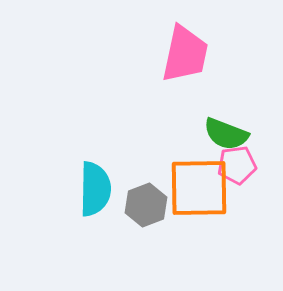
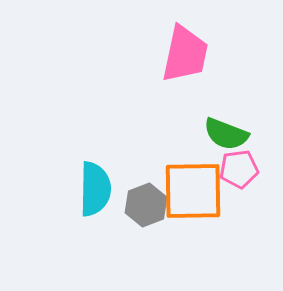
pink pentagon: moved 2 px right, 4 px down
orange square: moved 6 px left, 3 px down
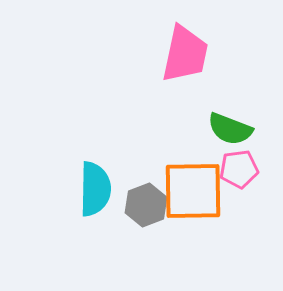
green semicircle: moved 4 px right, 5 px up
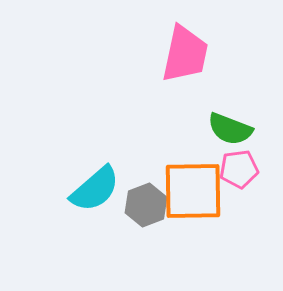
cyan semicircle: rotated 48 degrees clockwise
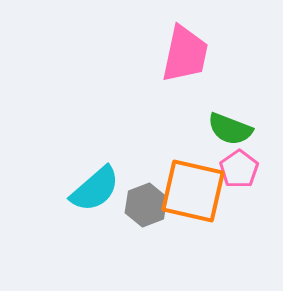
pink pentagon: rotated 27 degrees counterclockwise
orange square: rotated 14 degrees clockwise
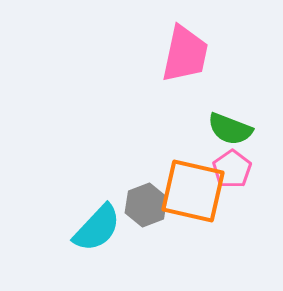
pink pentagon: moved 7 px left
cyan semicircle: moved 2 px right, 39 px down; rotated 6 degrees counterclockwise
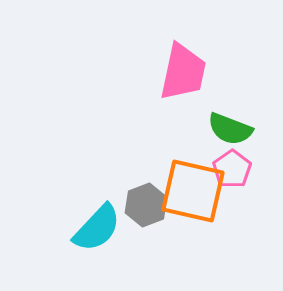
pink trapezoid: moved 2 px left, 18 px down
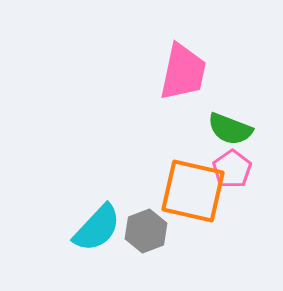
gray hexagon: moved 26 px down
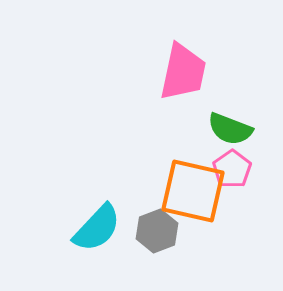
gray hexagon: moved 11 px right
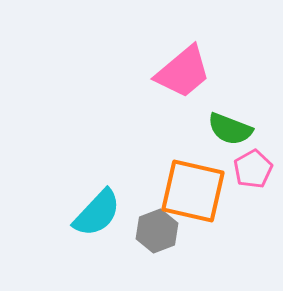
pink trapezoid: rotated 38 degrees clockwise
pink pentagon: moved 21 px right; rotated 6 degrees clockwise
cyan semicircle: moved 15 px up
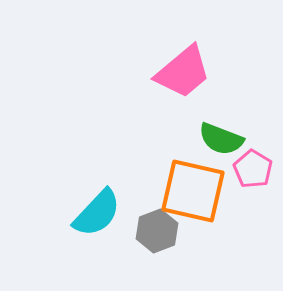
green semicircle: moved 9 px left, 10 px down
pink pentagon: rotated 12 degrees counterclockwise
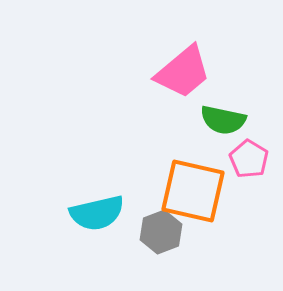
green semicircle: moved 2 px right, 19 px up; rotated 9 degrees counterclockwise
pink pentagon: moved 4 px left, 10 px up
cyan semicircle: rotated 34 degrees clockwise
gray hexagon: moved 4 px right, 1 px down
